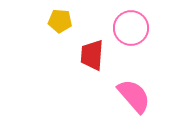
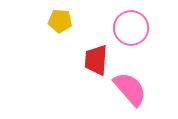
red trapezoid: moved 4 px right, 5 px down
pink semicircle: moved 4 px left, 7 px up
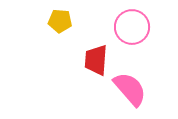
pink circle: moved 1 px right, 1 px up
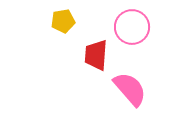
yellow pentagon: moved 3 px right; rotated 15 degrees counterclockwise
red trapezoid: moved 5 px up
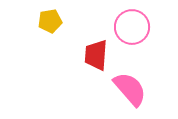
yellow pentagon: moved 13 px left
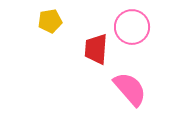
red trapezoid: moved 6 px up
